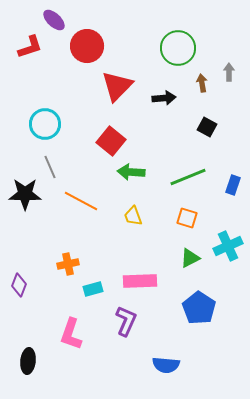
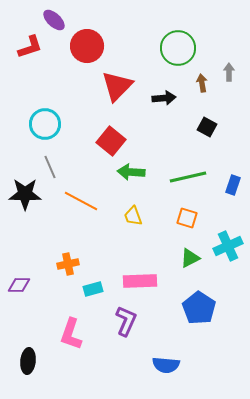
green line: rotated 9 degrees clockwise
purple diamond: rotated 70 degrees clockwise
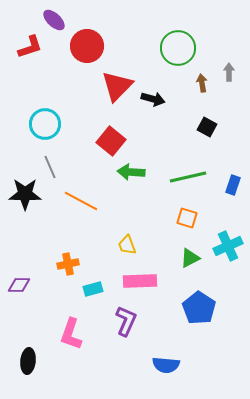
black arrow: moved 11 px left, 1 px down; rotated 20 degrees clockwise
yellow trapezoid: moved 6 px left, 29 px down
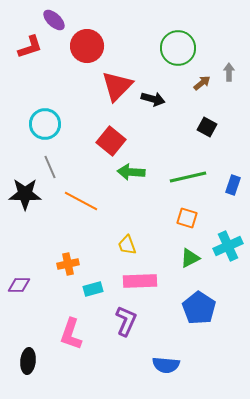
brown arrow: rotated 60 degrees clockwise
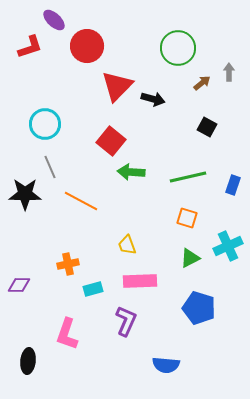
blue pentagon: rotated 16 degrees counterclockwise
pink L-shape: moved 4 px left
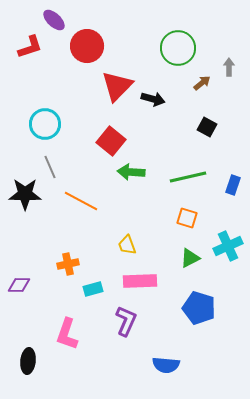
gray arrow: moved 5 px up
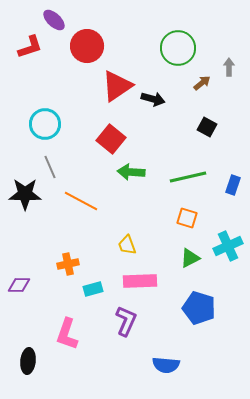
red triangle: rotated 12 degrees clockwise
red square: moved 2 px up
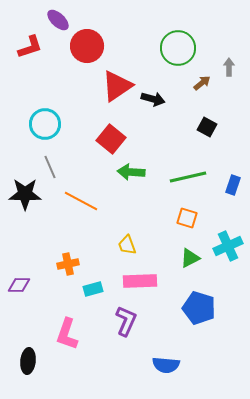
purple ellipse: moved 4 px right
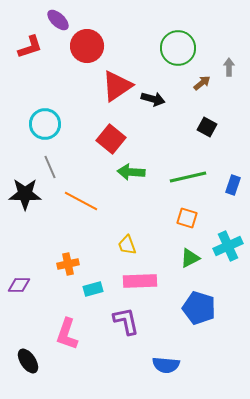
purple L-shape: rotated 36 degrees counterclockwise
black ellipse: rotated 40 degrees counterclockwise
